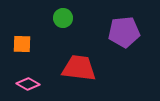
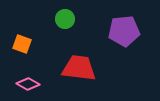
green circle: moved 2 px right, 1 px down
purple pentagon: moved 1 px up
orange square: rotated 18 degrees clockwise
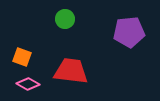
purple pentagon: moved 5 px right, 1 px down
orange square: moved 13 px down
red trapezoid: moved 8 px left, 3 px down
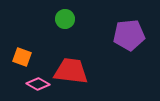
purple pentagon: moved 3 px down
pink diamond: moved 10 px right
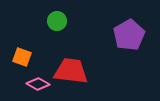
green circle: moved 8 px left, 2 px down
purple pentagon: rotated 24 degrees counterclockwise
